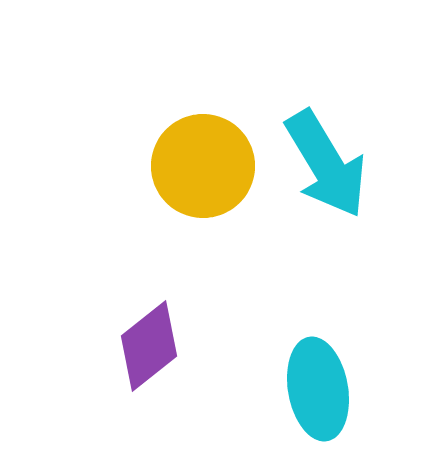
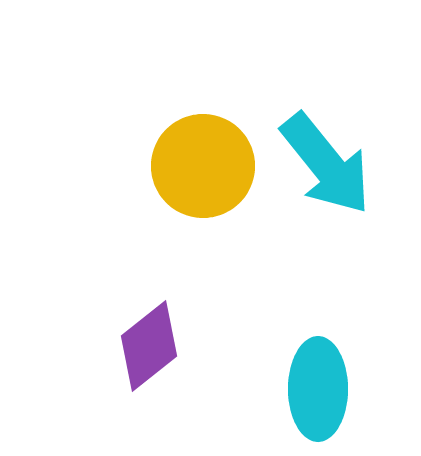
cyan arrow: rotated 8 degrees counterclockwise
cyan ellipse: rotated 10 degrees clockwise
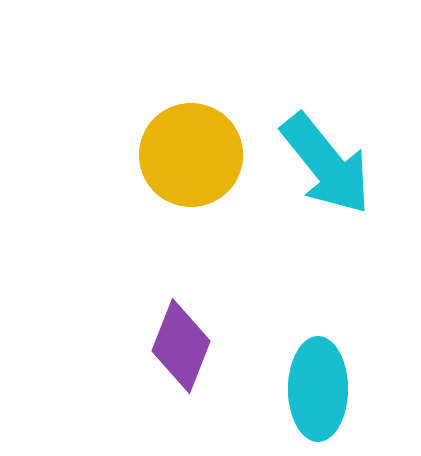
yellow circle: moved 12 px left, 11 px up
purple diamond: moved 32 px right; rotated 30 degrees counterclockwise
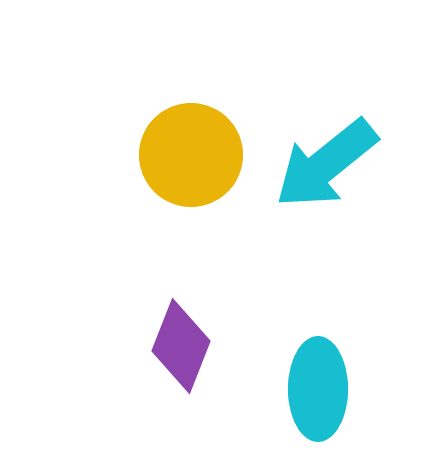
cyan arrow: rotated 90 degrees clockwise
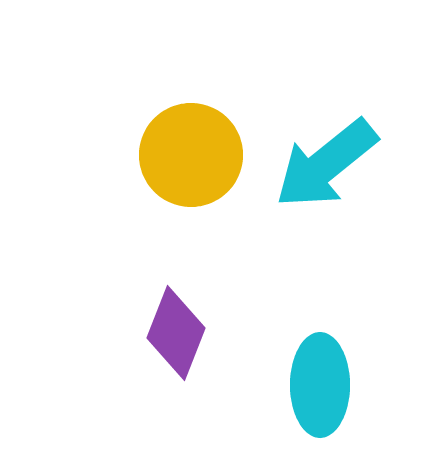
purple diamond: moved 5 px left, 13 px up
cyan ellipse: moved 2 px right, 4 px up
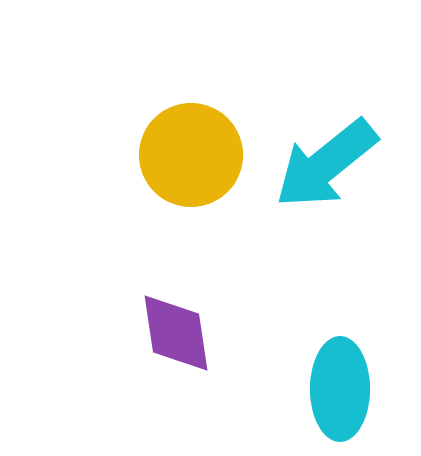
purple diamond: rotated 30 degrees counterclockwise
cyan ellipse: moved 20 px right, 4 px down
